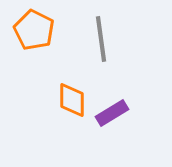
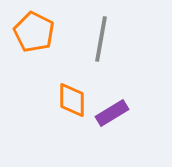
orange pentagon: moved 2 px down
gray line: rotated 18 degrees clockwise
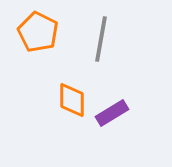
orange pentagon: moved 4 px right
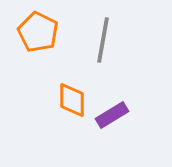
gray line: moved 2 px right, 1 px down
purple rectangle: moved 2 px down
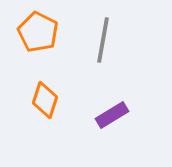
orange diamond: moved 27 px left; rotated 18 degrees clockwise
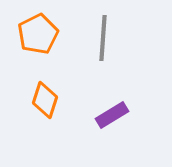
orange pentagon: moved 2 px down; rotated 18 degrees clockwise
gray line: moved 2 px up; rotated 6 degrees counterclockwise
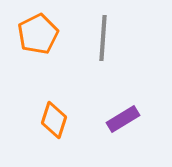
orange diamond: moved 9 px right, 20 px down
purple rectangle: moved 11 px right, 4 px down
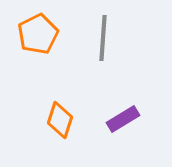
orange diamond: moved 6 px right
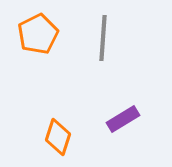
orange diamond: moved 2 px left, 17 px down
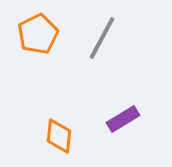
gray line: moved 1 px left; rotated 24 degrees clockwise
orange diamond: moved 1 px right, 1 px up; rotated 12 degrees counterclockwise
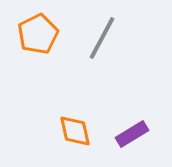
purple rectangle: moved 9 px right, 15 px down
orange diamond: moved 16 px right, 5 px up; rotated 18 degrees counterclockwise
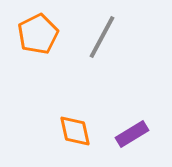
gray line: moved 1 px up
